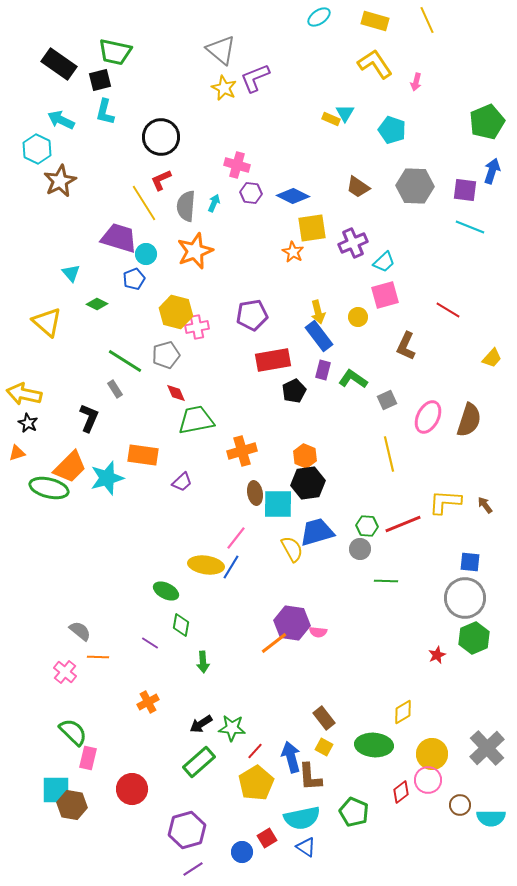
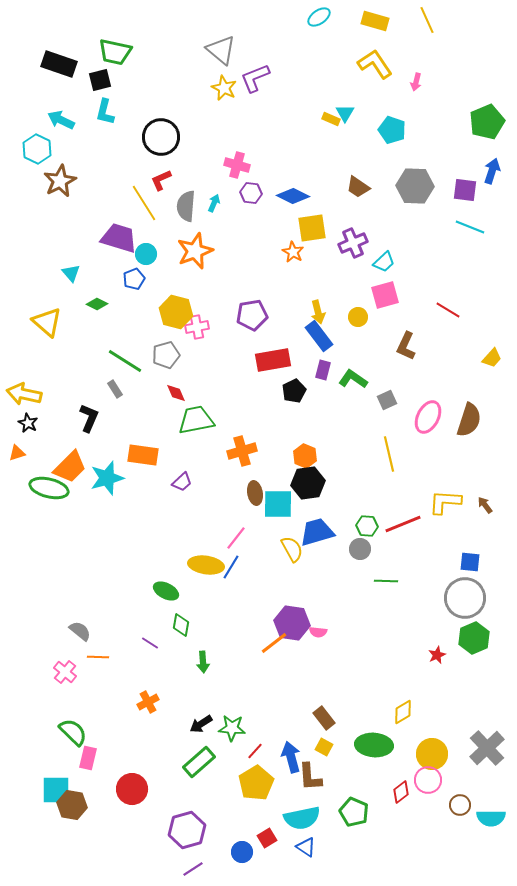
black rectangle at (59, 64): rotated 16 degrees counterclockwise
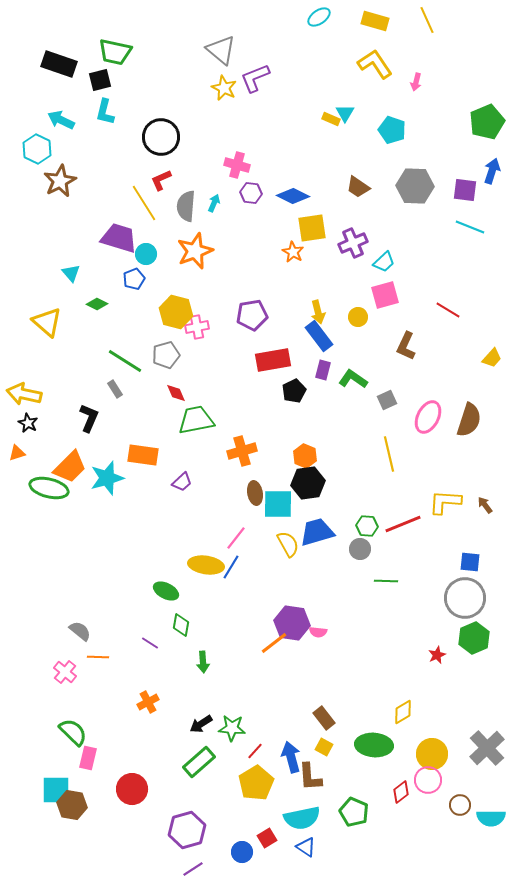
yellow semicircle at (292, 549): moved 4 px left, 5 px up
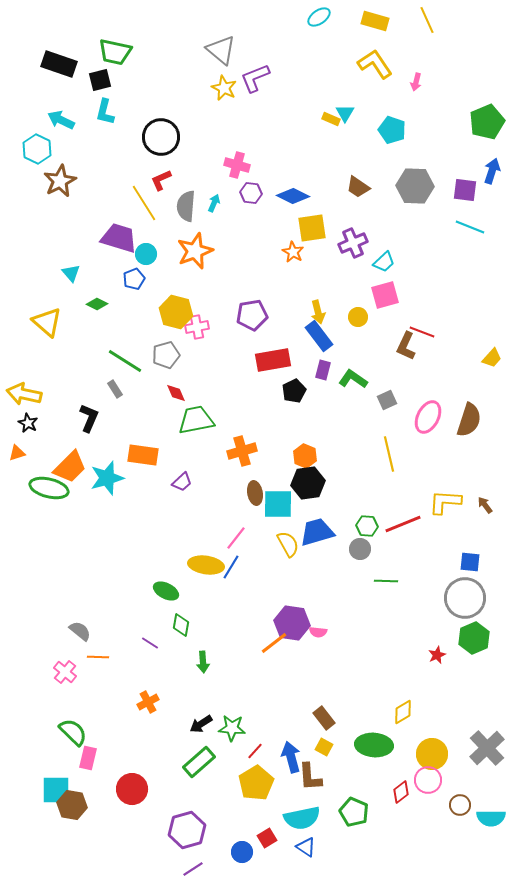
red line at (448, 310): moved 26 px left, 22 px down; rotated 10 degrees counterclockwise
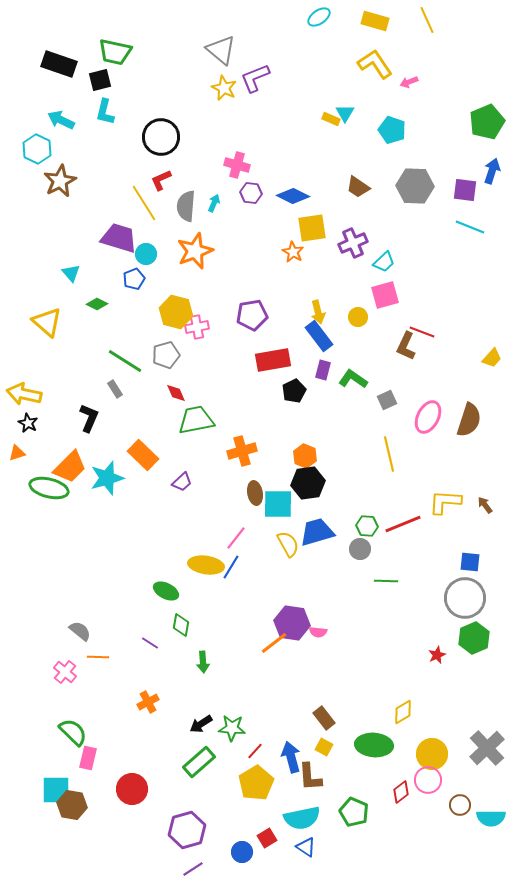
pink arrow at (416, 82): moved 7 px left; rotated 54 degrees clockwise
orange rectangle at (143, 455): rotated 36 degrees clockwise
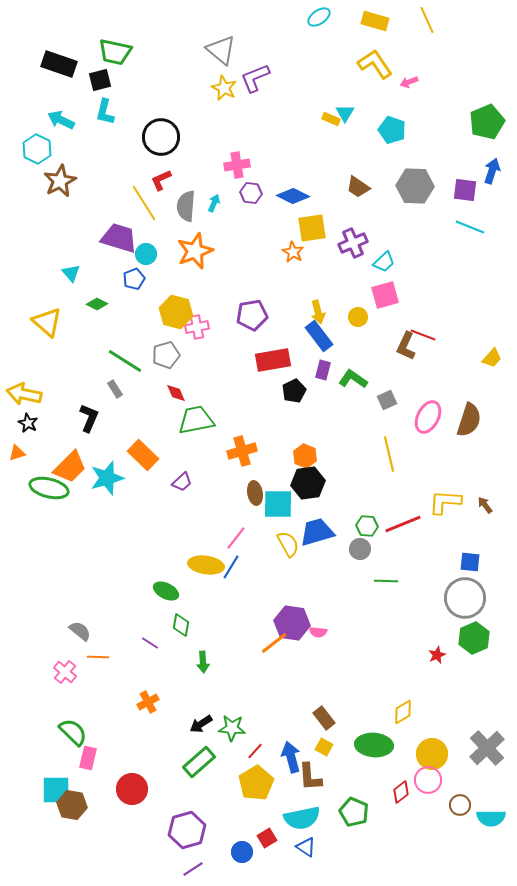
pink cross at (237, 165): rotated 25 degrees counterclockwise
red line at (422, 332): moved 1 px right, 3 px down
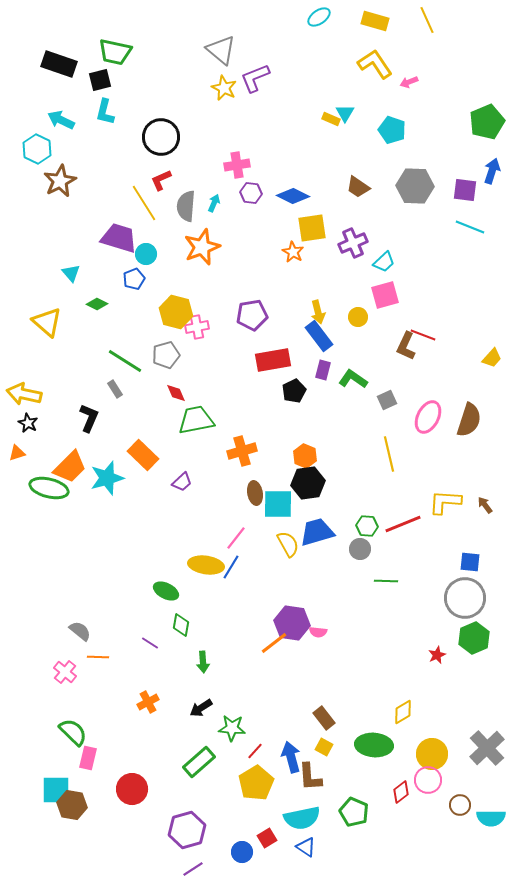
orange star at (195, 251): moved 7 px right, 4 px up
black arrow at (201, 724): moved 16 px up
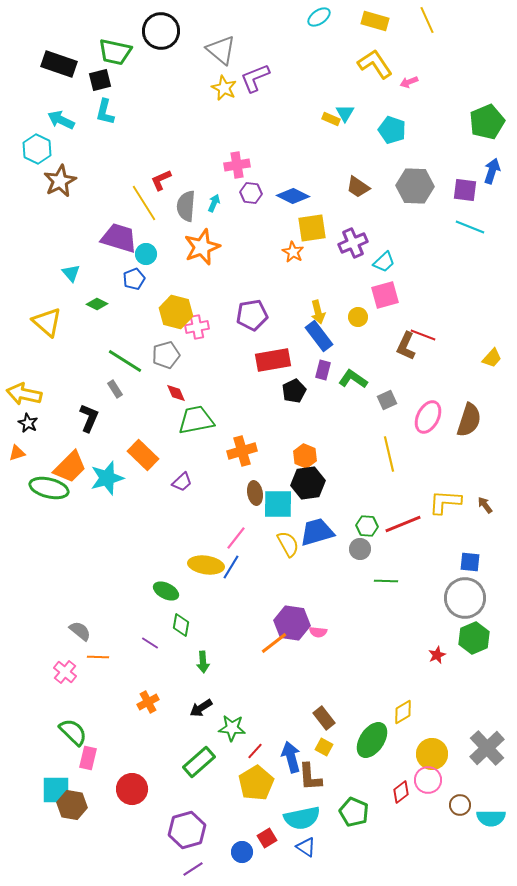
black circle at (161, 137): moved 106 px up
green ellipse at (374, 745): moved 2 px left, 5 px up; rotated 60 degrees counterclockwise
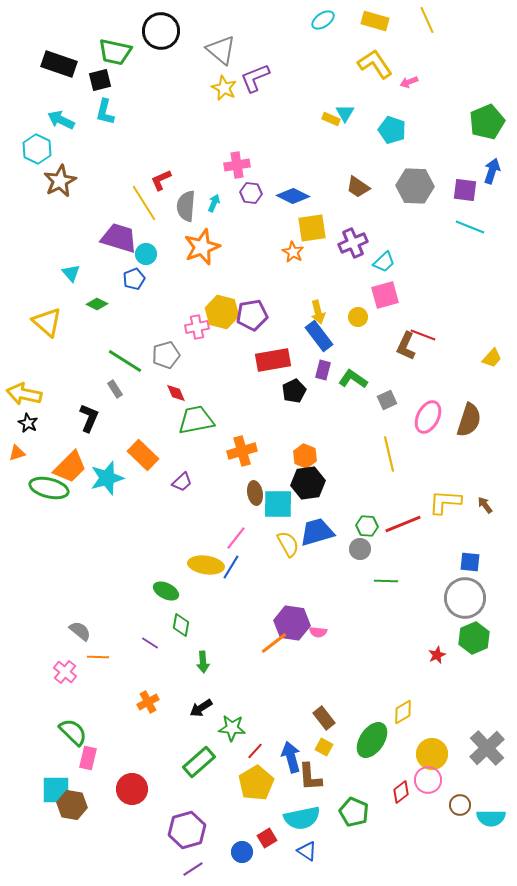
cyan ellipse at (319, 17): moved 4 px right, 3 px down
yellow hexagon at (176, 312): moved 46 px right
blue triangle at (306, 847): moved 1 px right, 4 px down
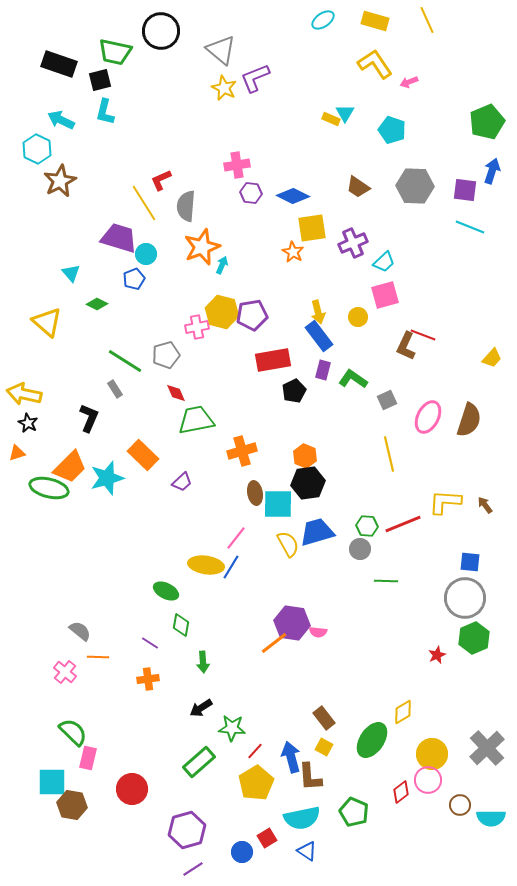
cyan arrow at (214, 203): moved 8 px right, 62 px down
orange cross at (148, 702): moved 23 px up; rotated 20 degrees clockwise
cyan square at (56, 790): moved 4 px left, 8 px up
